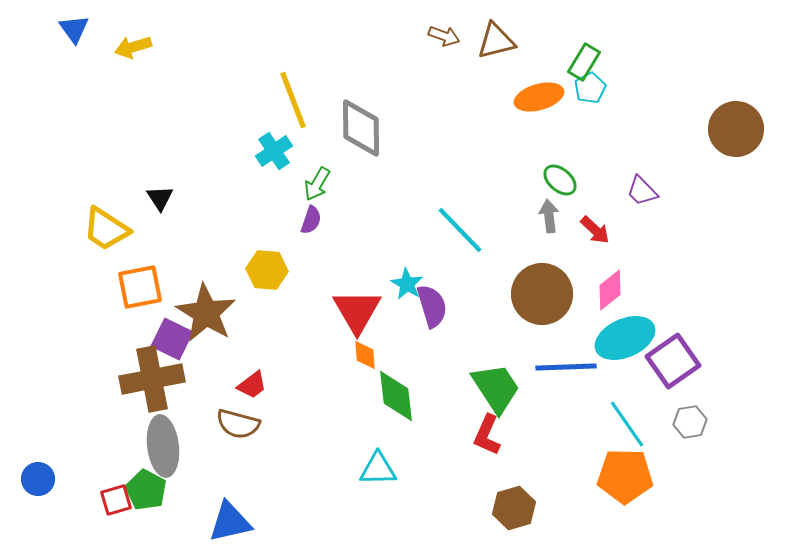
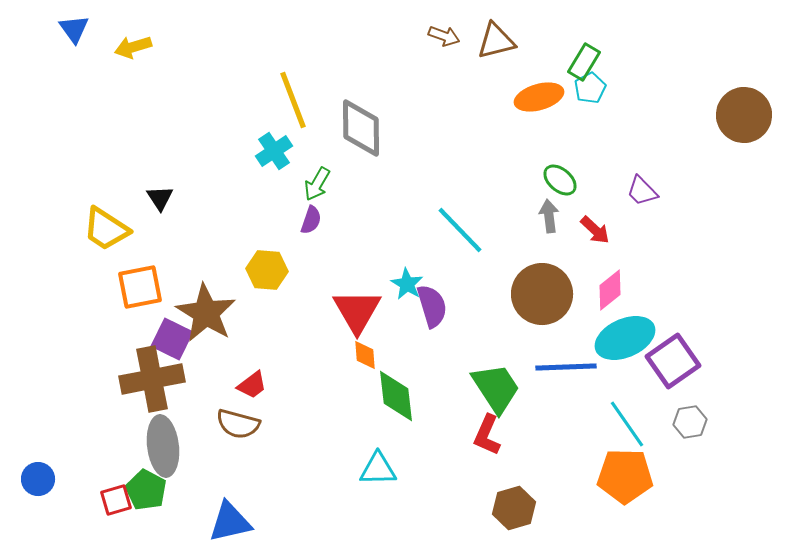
brown circle at (736, 129): moved 8 px right, 14 px up
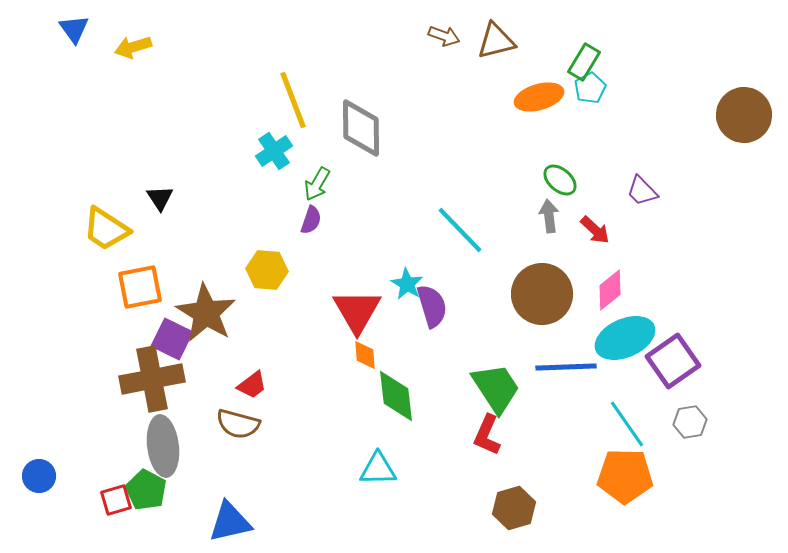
blue circle at (38, 479): moved 1 px right, 3 px up
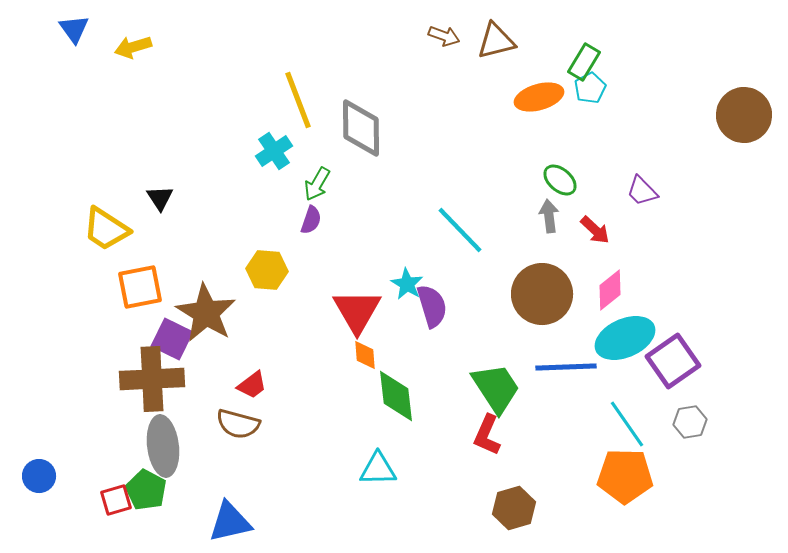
yellow line at (293, 100): moved 5 px right
brown cross at (152, 379): rotated 8 degrees clockwise
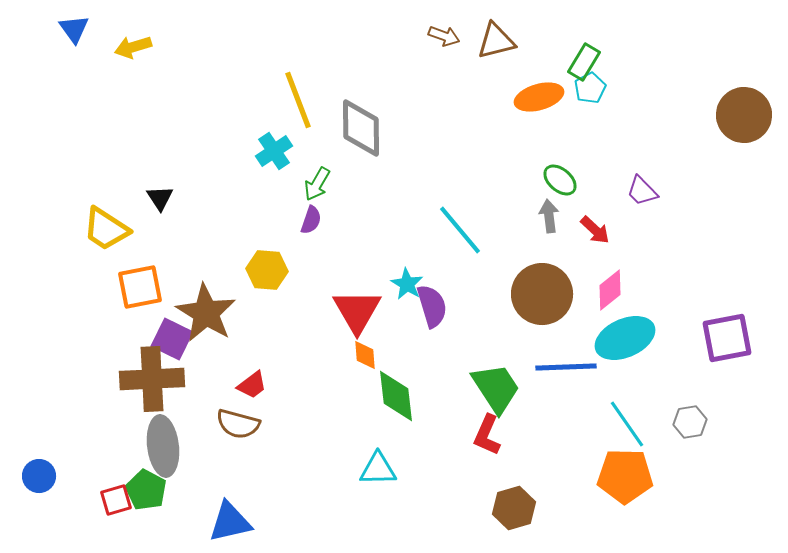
cyan line at (460, 230): rotated 4 degrees clockwise
purple square at (673, 361): moved 54 px right, 23 px up; rotated 24 degrees clockwise
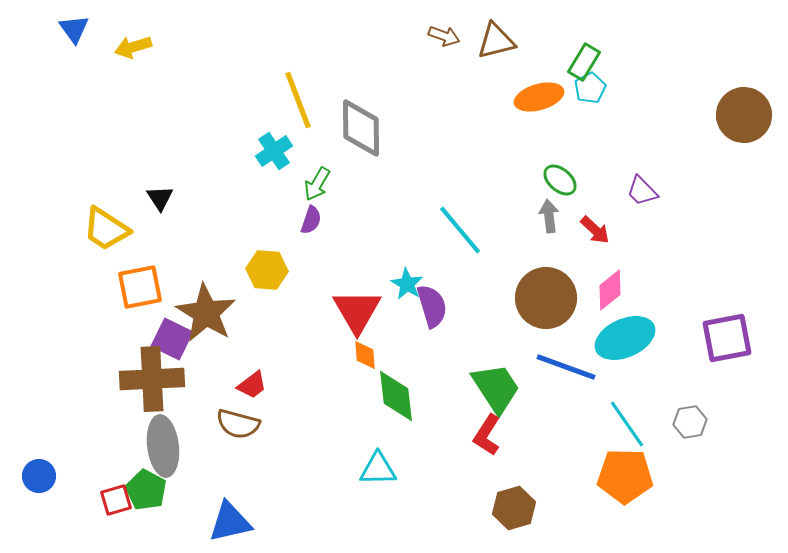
brown circle at (542, 294): moved 4 px right, 4 px down
blue line at (566, 367): rotated 22 degrees clockwise
red L-shape at (487, 435): rotated 9 degrees clockwise
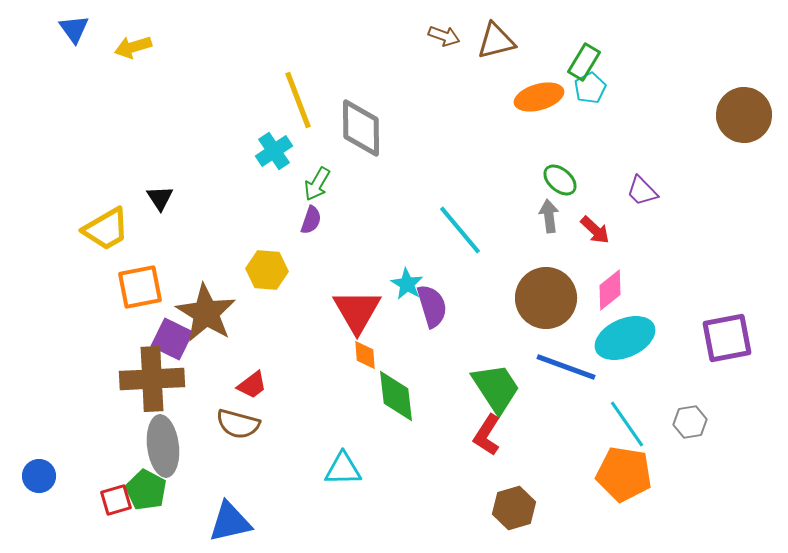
yellow trapezoid at (106, 229): rotated 63 degrees counterclockwise
cyan triangle at (378, 469): moved 35 px left
orange pentagon at (625, 476): moved 1 px left, 2 px up; rotated 8 degrees clockwise
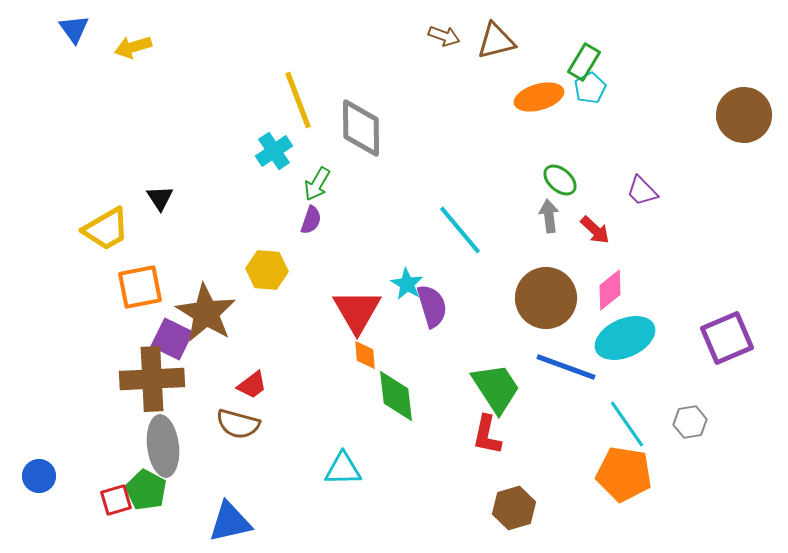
purple square at (727, 338): rotated 12 degrees counterclockwise
red L-shape at (487, 435): rotated 21 degrees counterclockwise
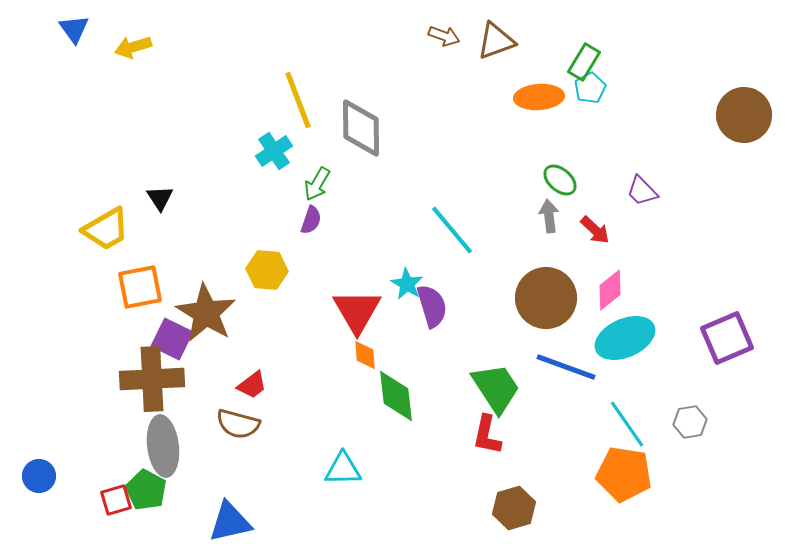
brown triangle at (496, 41): rotated 6 degrees counterclockwise
orange ellipse at (539, 97): rotated 12 degrees clockwise
cyan line at (460, 230): moved 8 px left
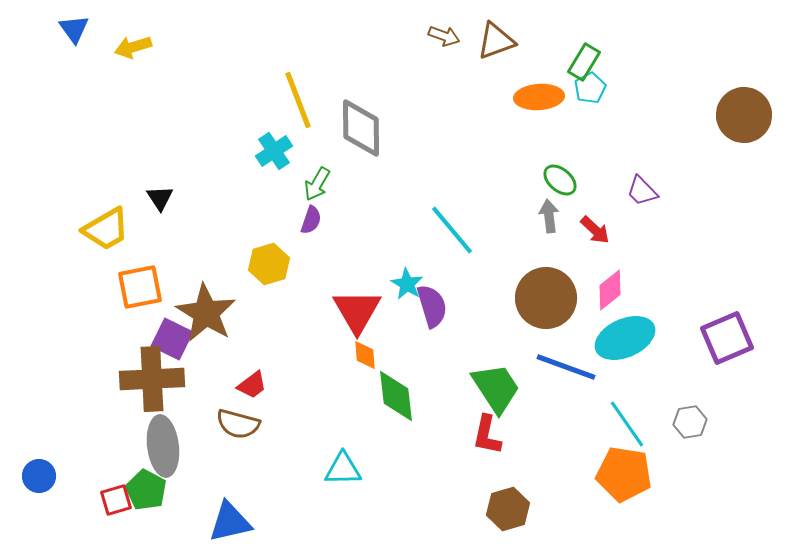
yellow hexagon at (267, 270): moved 2 px right, 6 px up; rotated 21 degrees counterclockwise
brown hexagon at (514, 508): moved 6 px left, 1 px down
